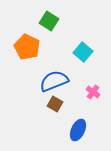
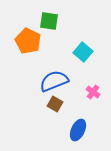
green square: rotated 24 degrees counterclockwise
orange pentagon: moved 1 px right, 6 px up
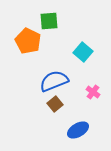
green square: rotated 12 degrees counterclockwise
brown square: rotated 21 degrees clockwise
blue ellipse: rotated 35 degrees clockwise
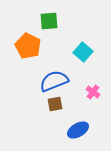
orange pentagon: moved 5 px down
brown square: rotated 28 degrees clockwise
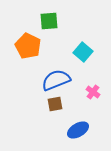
blue semicircle: moved 2 px right, 1 px up
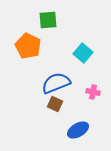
green square: moved 1 px left, 1 px up
cyan square: moved 1 px down
blue semicircle: moved 3 px down
pink cross: rotated 24 degrees counterclockwise
brown square: rotated 35 degrees clockwise
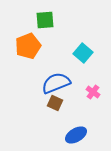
green square: moved 3 px left
orange pentagon: rotated 25 degrees clockwise
pink cross: rotated 24 degrees clockwise
brown square: moved 1 px up
blue ellipse: moved 2 px left, 5 px down
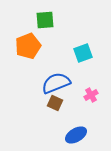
cyan square: rotated 30 degrees clockwise
pink cross: moved 2 px left, 3 px down; rotated 24 degrees clockwise
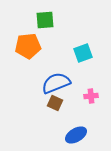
orange pentagon: rotated 15 degrees clockwise
pink cross: moved 1 px down; rotated 24 degrees clockwise
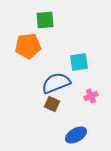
cyan square: moved 4 px left, 9 px down; rotated 12 degrees clockwise
pink cross: rotated 16 degrees counterclockwise
brown square: moved 3 px left, 1 px down
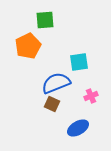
orange pentagon: rotated 20 degrees counterclockwise
blue ellipse: moved 2 px right, 7 px up
